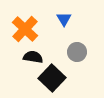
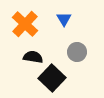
orange cross: moved 5 px up
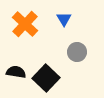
black semicircle: moved 17 px left, 15 px down
black square: moved 6 px left
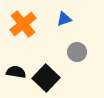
blue triangle: rotated 42 degrees clockwise
orange cross: moved 2 px left; rotated 8 degrees clockwise
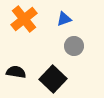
orange cross: moved 1 px right, 5 px up
gray circle: moved 3 px left, 6 px up
black square: moved 7 px right, 1 px down
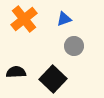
black semicircle: rotated 12 degrees counterclockwise
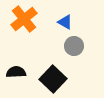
blue triangle: moved 1 px right, 3 px down; rotated 49 degrees clockwise
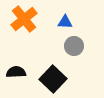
blue triangle: rotated 28 degrees counterclockwise
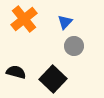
blue triangle: rotated 49 degrees counterclockwise
black semicircle: rotated 18 degrees clockwise
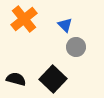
blue triangle: moved 3 px down; rotated 28 degrees counterclockwise
gray circle: moved 2 px right, 1 px down
black semicircle: moved 7 px down
